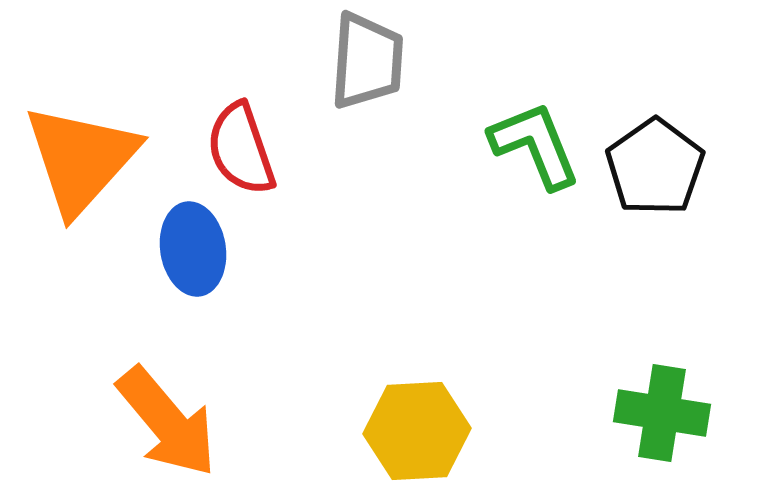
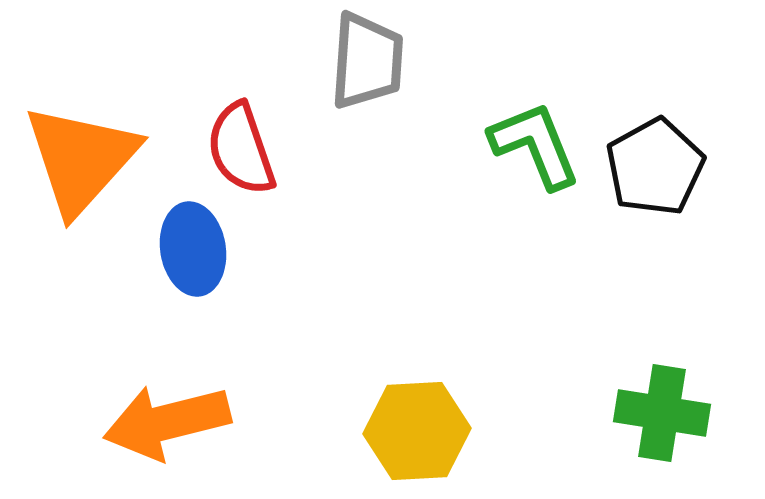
black pentagon: rotated 6 degrees clockwise
orange arrow: rotated 116 degrees clockwise
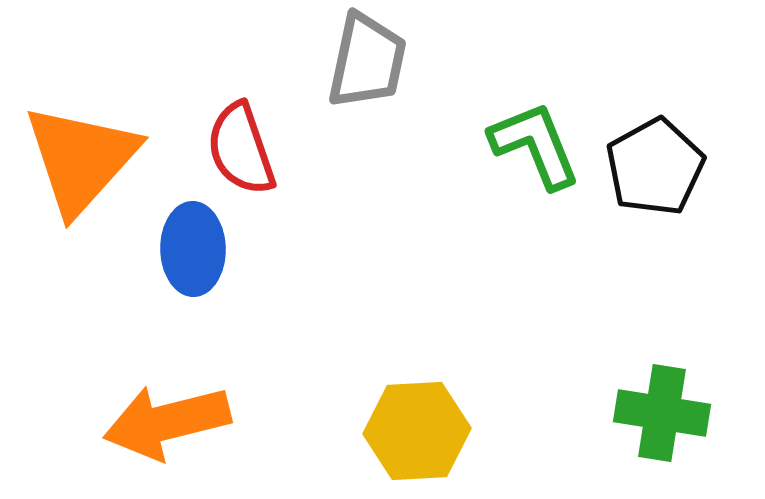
gray trapezoid: rotated 8 degrees clockwise
blue ellipse: rotated 8 degrees clockwise
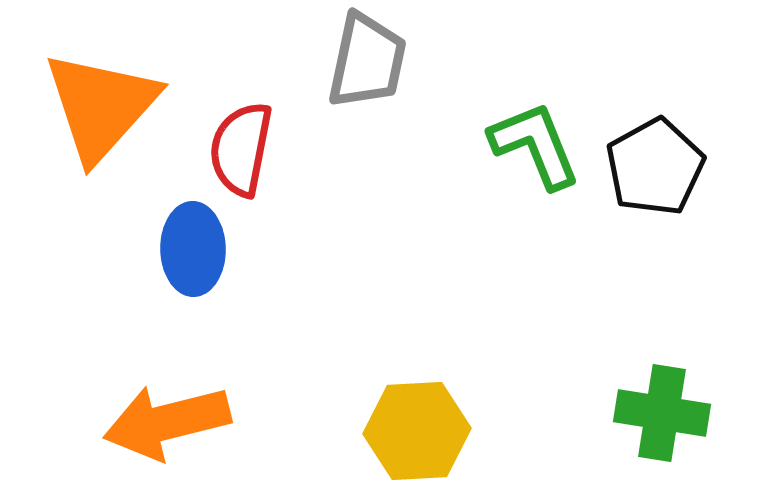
red semicircle: rotated 30 degrees clockwise
orange triangle: moved 20 px right, 53 px up
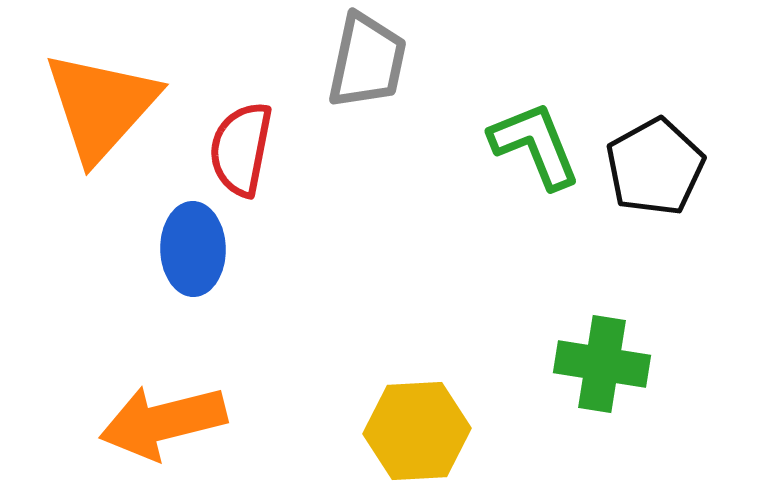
green cross: moved 60 px left, 49 px up
orange arrow: moved 4 px left
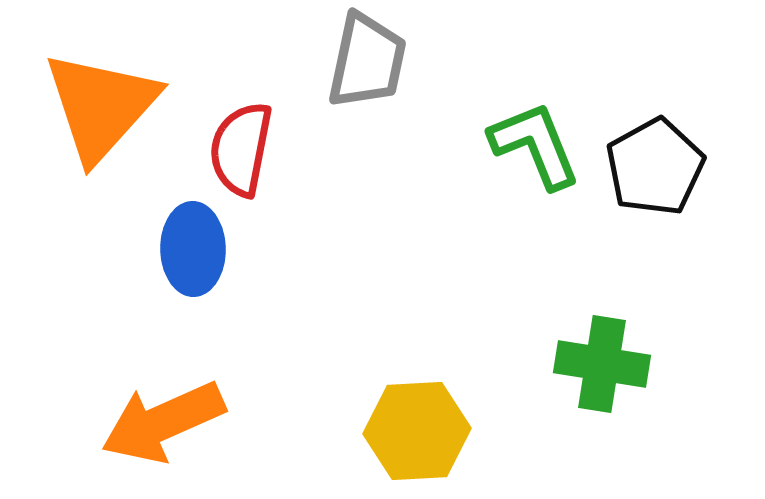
orange arrow: rotated 10 degrees counterclockwise
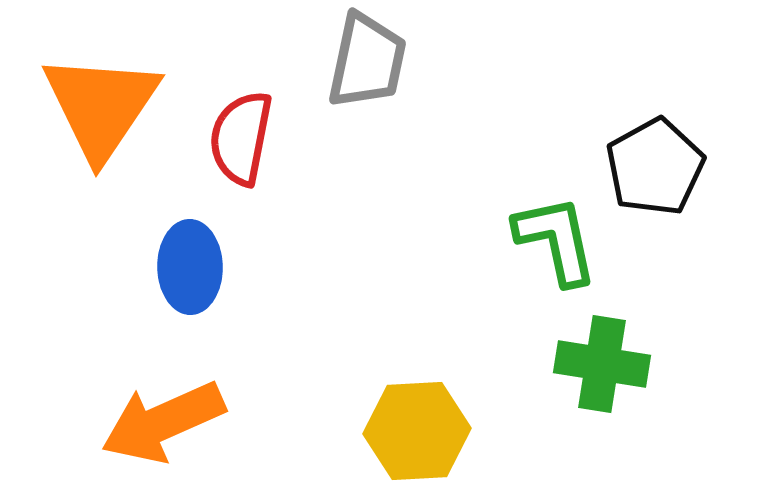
orange triangle: rotated 8 degrees counterclockwise
green L-shape: moved 21 px right, 95 px down; rotated 10 degrees clockwise
red semicircle: moved 11 px up
blue ellipse: moved 3 px left, 18 px down
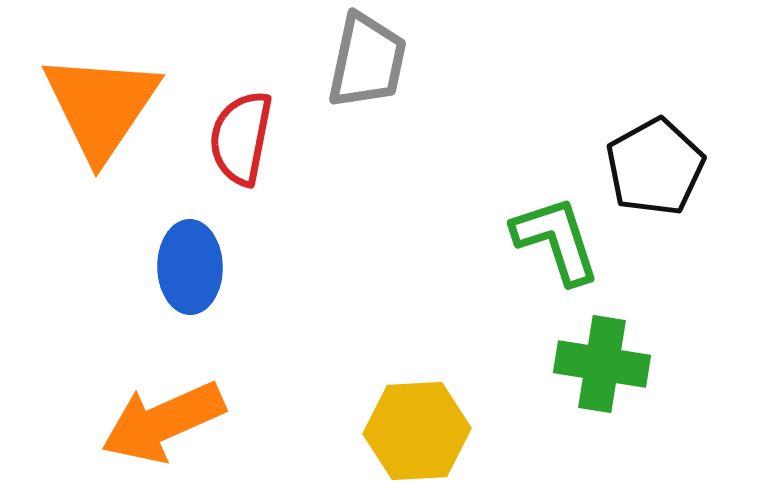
green L-shape: rotated 6 degrees counterclockwise
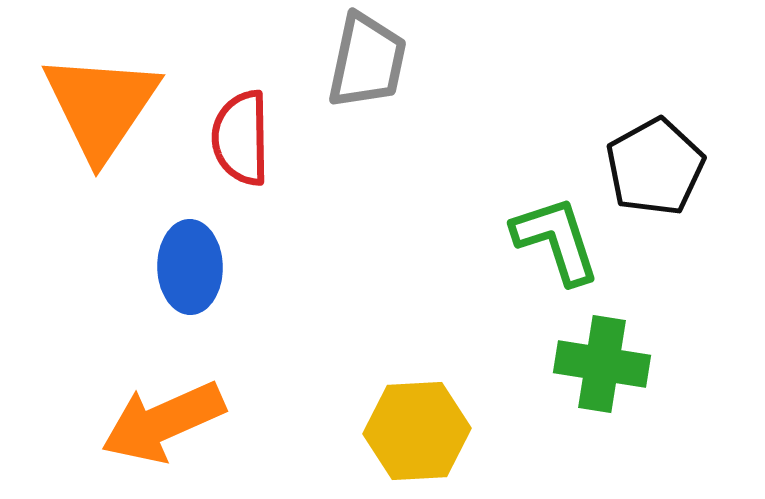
red semicircle: rotated 12 degrees counterclockwise
